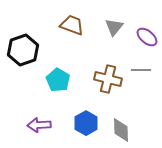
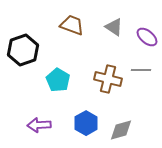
gray triangle: rotated 36 degrees counterclockwise
gray diamond: rotated 75 degrees clockwise
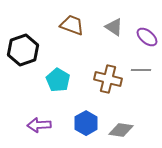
gray diamond: rotated 25 degrees clockwise
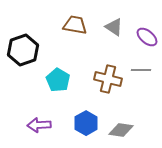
brown trapezoid: moved 3 px right; rotated 10 degrees counterclockwise
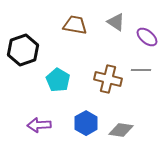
gray triangle: moved 2 px right, 5 px up
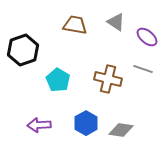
gray line: moved 2 px right, 1 px up; rotated 18 degrees clockwise
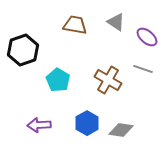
brown cross: moved 1 px down; rotated 16 degrees clockwise
blue hexagon: moved 1 px right
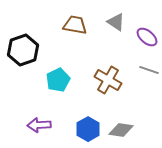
gray line: moved 6 px right, 1 px down
cyan pentagon: rotated 15 degrees clockwise
blue hexagon: moved 1 px right, 6 px down
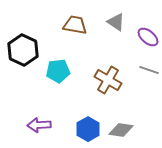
purple ellipse: moved 1 px right
black hexagon: rotated 16 degrees counterclockwise
cyan pentagon: moved 9 px up; rotated 20 degrees clockwise
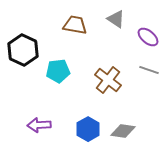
gray triangle: moved 3 px up
brown cross: rotated 8 degrees clockwise
gray diamond: moved 2 px right, 1 px down
